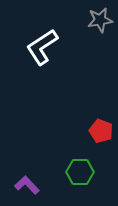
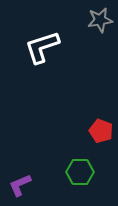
white L-shape: rotated 15 degrees clockwise
purple L-shape: moved 7 px left; rotated 70 degrees counterclockwise
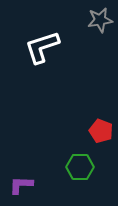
green hexagon: moved 5 px up
purple L-shape: moved 1 px right; rotated 25 degrees clockwise
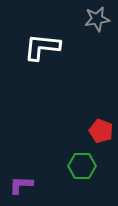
gray star: moved 3 px left, 1 px up
white L-shape: rotated 24 degrees clockwise
green hexagon: moved 2 px right, 1 px up
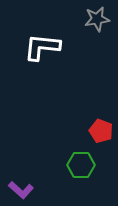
green hexagon: moved 1 px left, 1 px up
purple L-shape: moved 5 px down; rotated 140 degrees counterclockwise
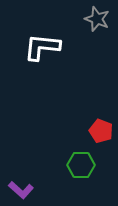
gray star: rotated 30 degrees clockwise
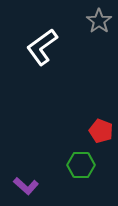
gray star: moved 2 px right, 2 px down; rotated 15 degrees clockwise
white L-shape: rotated 42 degrees counterclockwise
purple L-shape: moved 5 px right, 4 px up
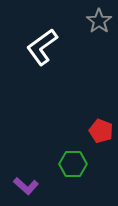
green hexagon: moved 8 px left, 1 px up
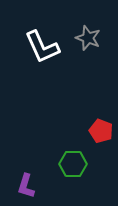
gray star: moved 11 px left, 17 px down; rotated 15 degrees counterclockwise
white L-shape: rotated 78 degrees counterclockwise
purple L-shape: rotated 65 degrees clockwise
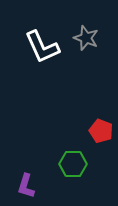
gray star: moved 2 px left
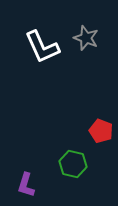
green hexagon: rotated 12 degrees clockwise
purple L-shape: moved 1 px up
